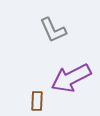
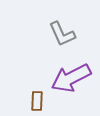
gray L-shape: moved 9 px right, 4 px down
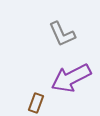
brown rectangle: moved 1 px left, 2 px down; rotated 18 degrees clockwise
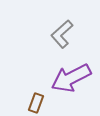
gray L-shape: rotated 72 degrees clockwise
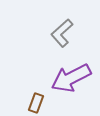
gray L-shape: moved 1 px up
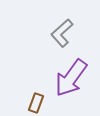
purple arrow: rotated 27 degrees counterclockwise
